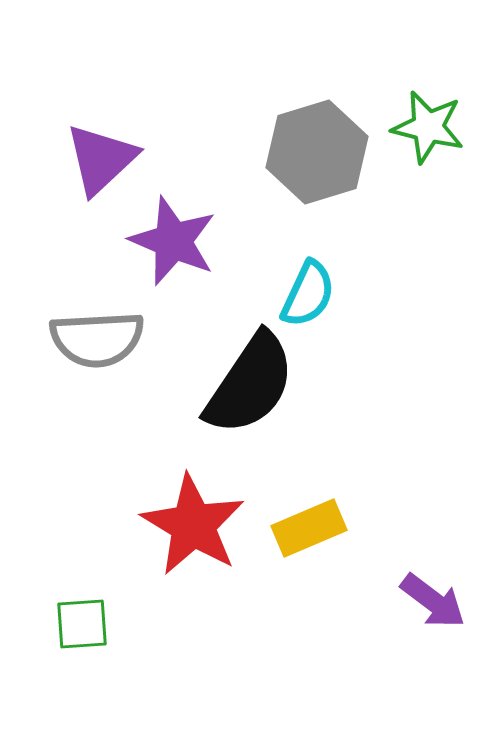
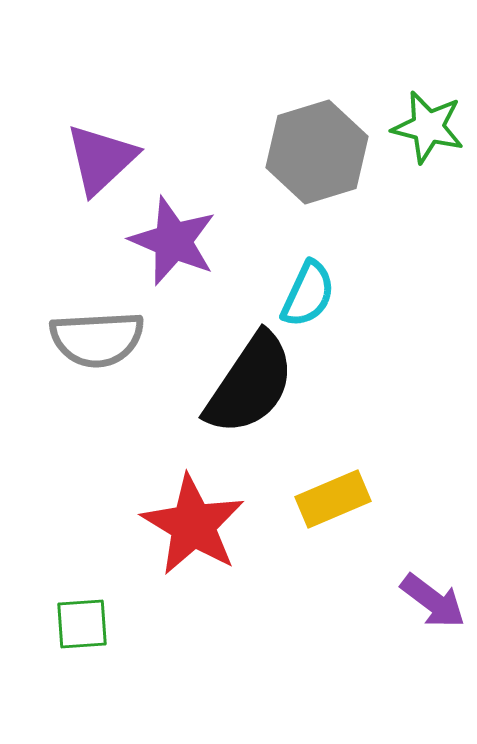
yellow rectangle: moved 24 px right, 29 px up
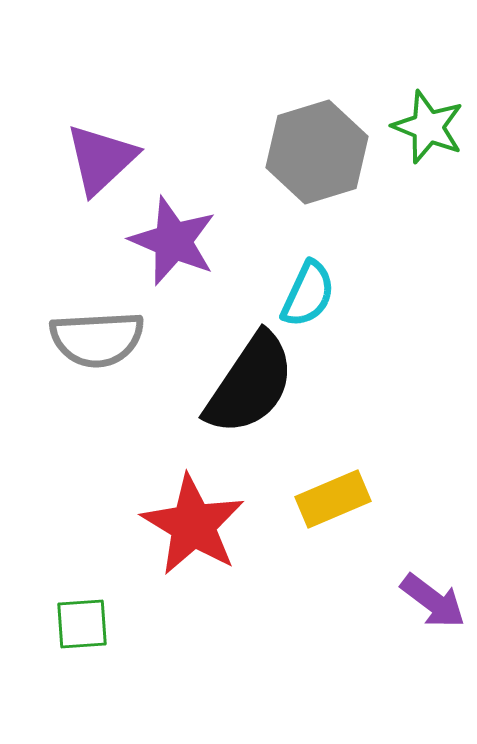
green star: rotated 8 degrees clockwise
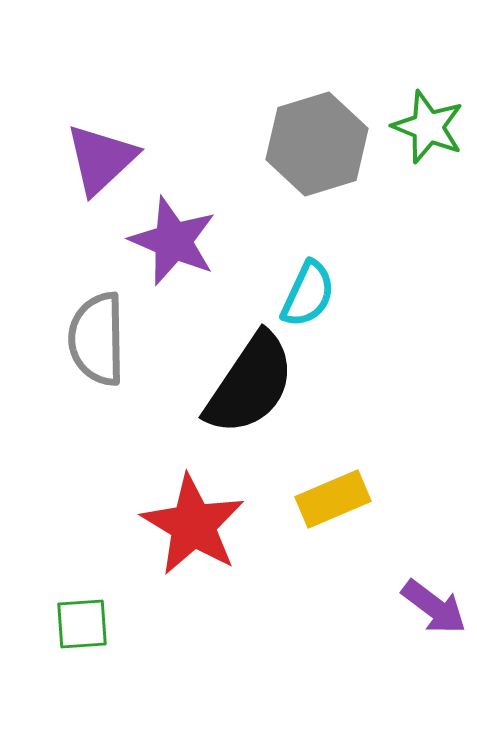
gray hexagon: moved 8 px up
gray semicircle: rotated 92 degrees clockwise
purple arrow: moved 1 px right, 6 px down
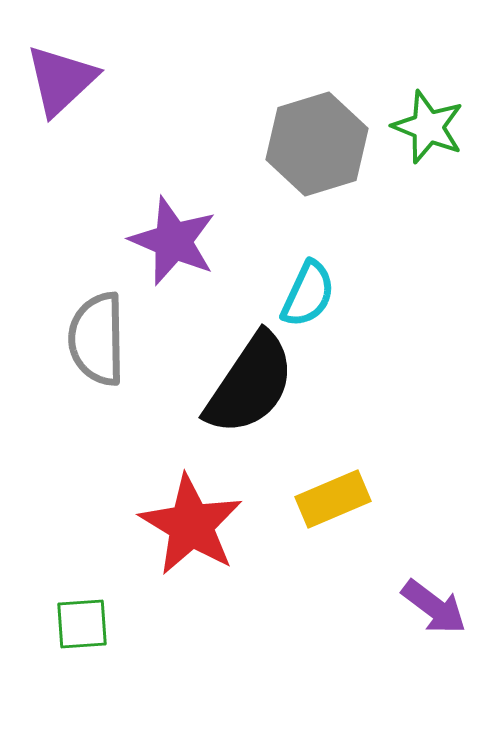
purple triangle: moved 40 px left, 79 px up
red star: moved 2 px left
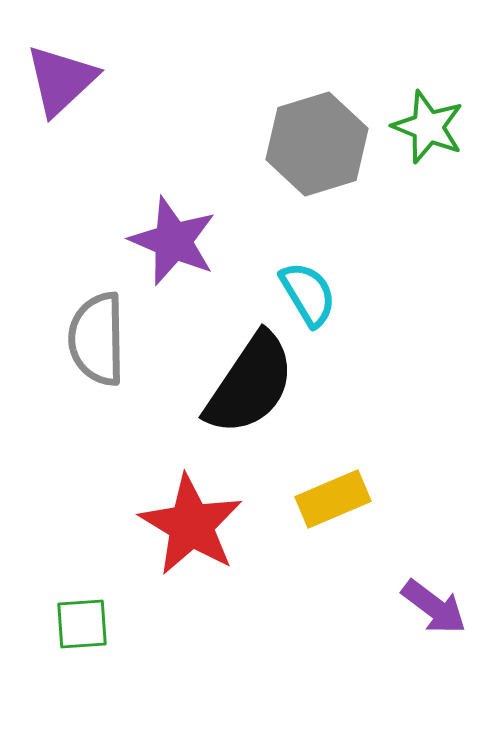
cyan semicircle: rotated 56 degrees counterclockwise
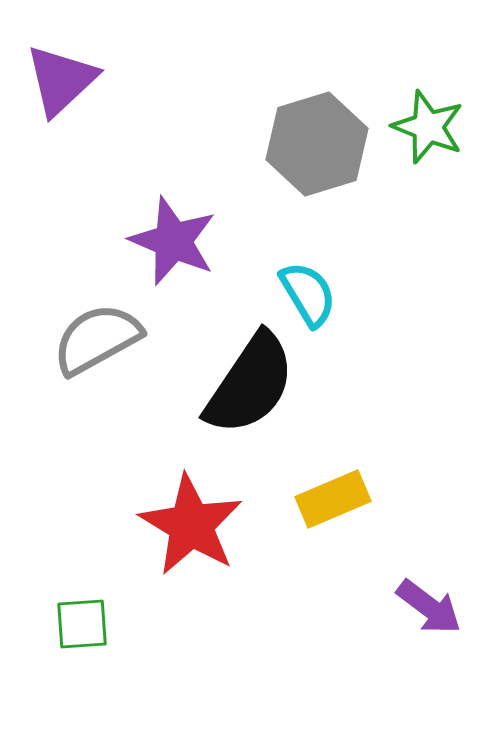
gray semicircle: rotated 62 degrees clockwise
purple arrow: moved 5 px left
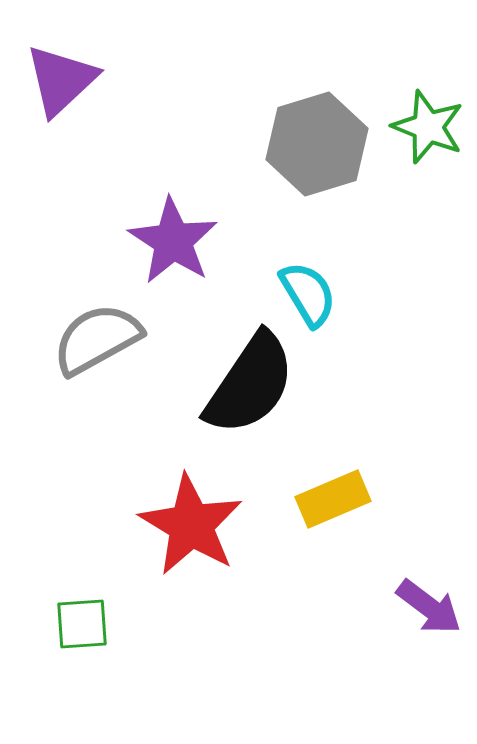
purple star: rotated 10 degrees clockwise
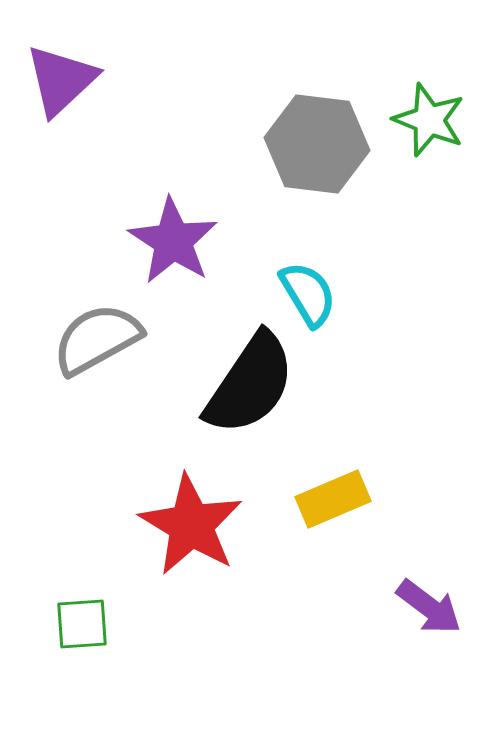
green star: moved 1 px right, 7 px up
gray hexagon: rotated 24 degrees clockwise
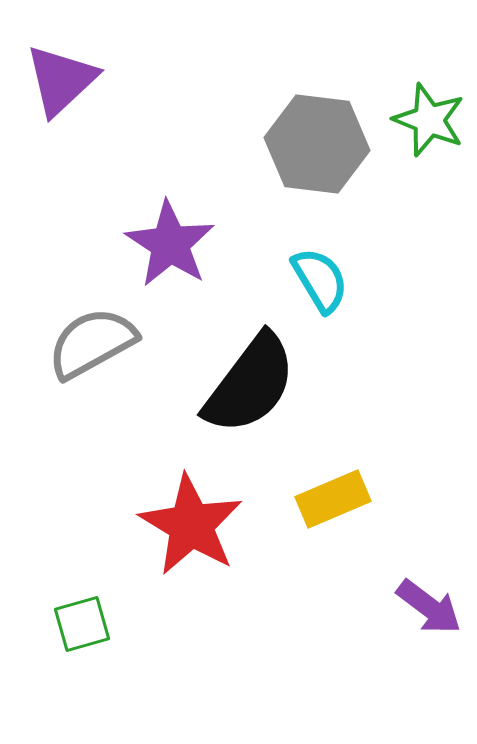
purple star: moved 3 px left, 3 px down
cyan semicircle: moved 12 px right, 14 px up
gray semicircle: moved 5 px left, 4 px down
black semicircle: rotated 3 degrees clockwise
green square: rotated 12 degrees counterclockwise
